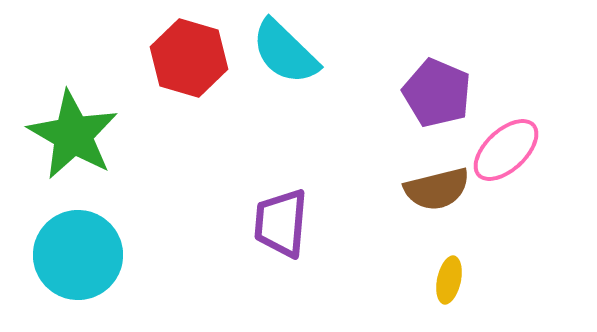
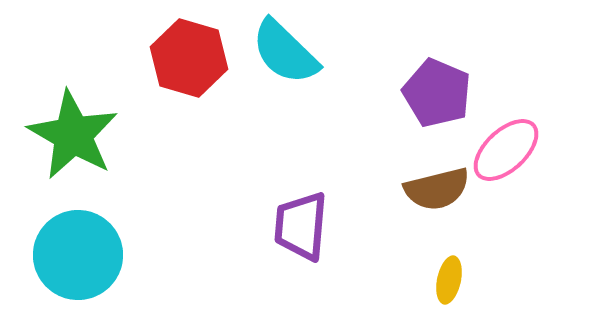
purple trapezoid: moved 20 px right, 3 px down
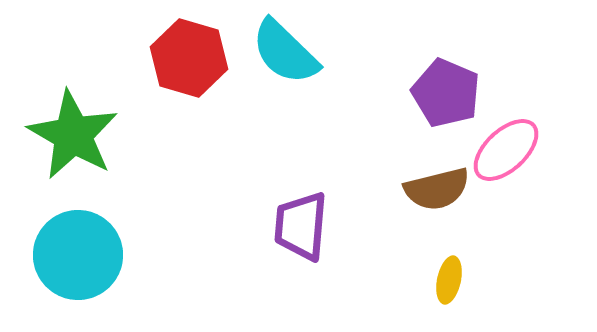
purple pentagon: moved 9 px right
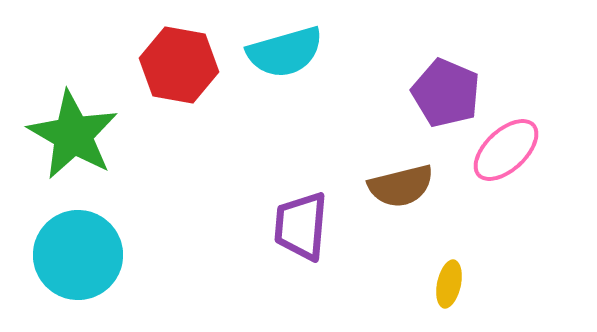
cyan semicircle: rotated 60 degrees counterclockwise
red hexagon: moved 10 px left, 7 px down; rotated 6 degrees counterclockwise
brown semicircle: moved 36 px left, 3 px up
yellow ellipse: moved 4 px down
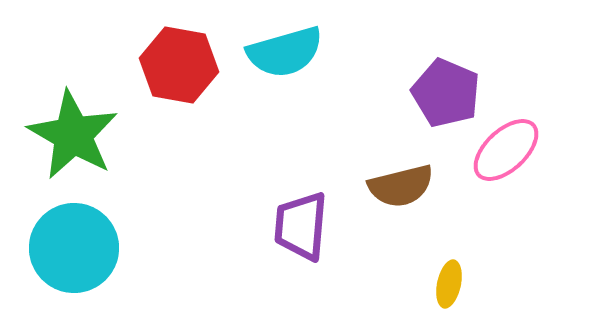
cyan circle: moved 4 px left, 7 px up
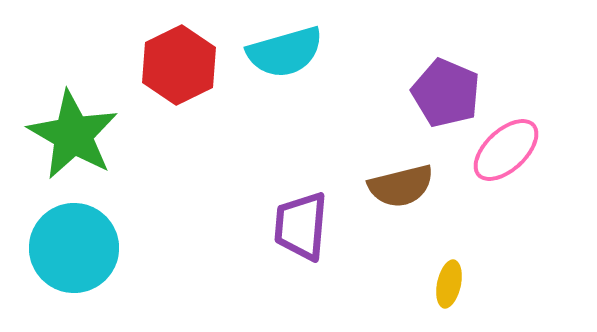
red hexagon: rotated 24 degrees clockwise
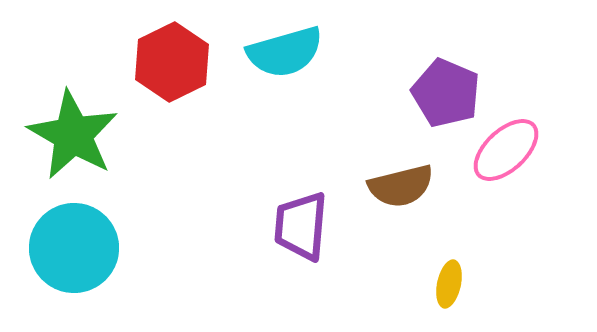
red hexagon: moved 7 px left, 3 px up
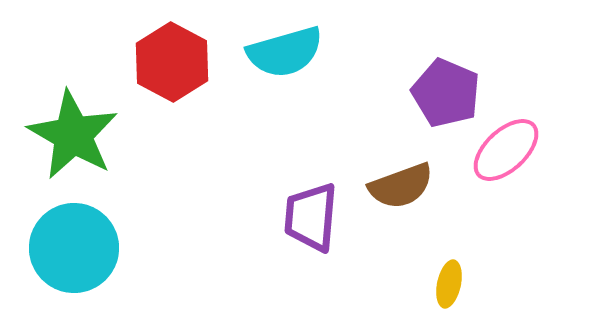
red hexagon: rotated 6 degrees counterclockwise
brown semicircle: rotated 6 degrees counterclockwise
purple trapezoid: moved 10 px right, 9 px up
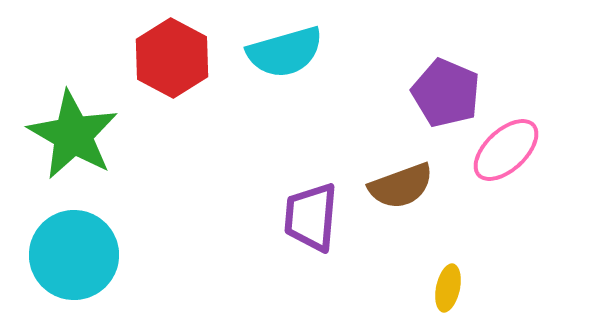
red hexagon: moved 4 px up
cyan circle: moved 7 px down
yellow ellipse: moved 1 px left, 4 px down
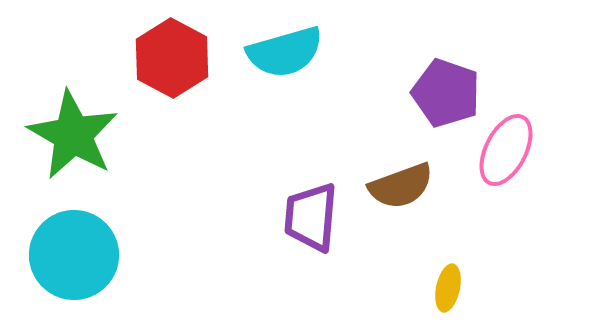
purple pentagon: rotated 4 degrees counterclockwise
pink ellipse: rotated 20 degrees counterclockwise
